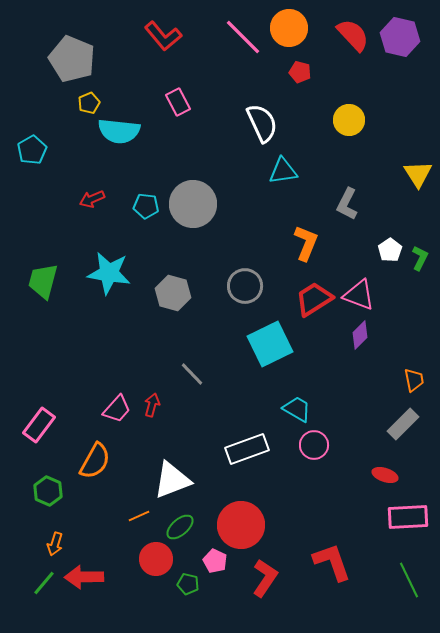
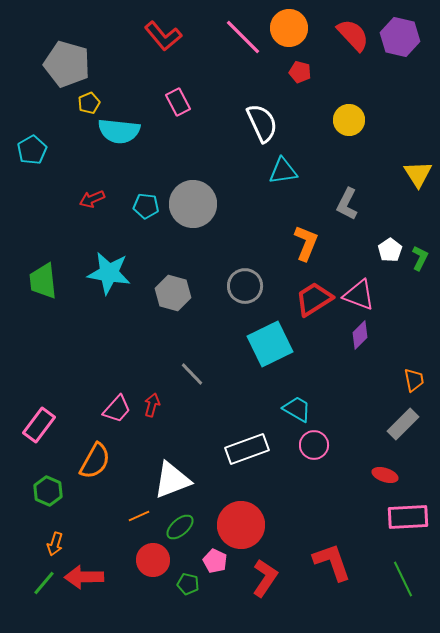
gray pentagon at (72, 59): moved 5 px left, 5 px down; rotated 6 degrees counterclockwise
green trapezoid at (43, 281): rotated 21 degrees counterclockwise
red circle at (156, 559): moved 3 px left, 1 px down
green line at (409, 580): moved 6 px left, 1 px up
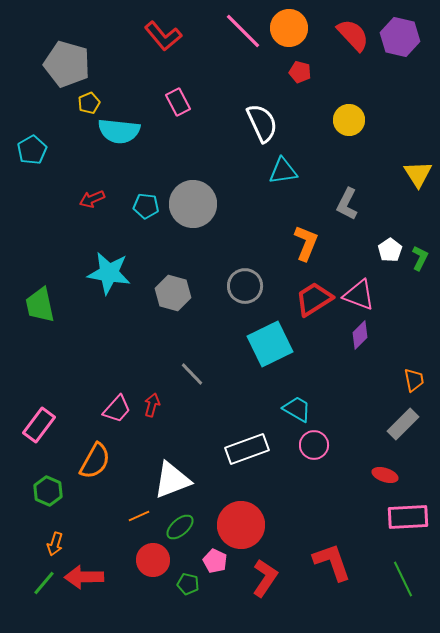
pink line at (243, 37): moved 6 px up
green trapezoid at (43, 281): moved 3 px left, 24 px down; rotated 6 degrees counterclockwise
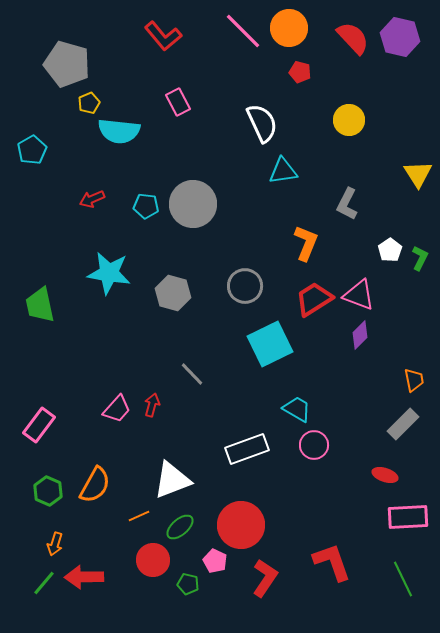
red semicircle at (353, 35): moved 3 px down
orange semicircle at (95, 461): moved 24 px down
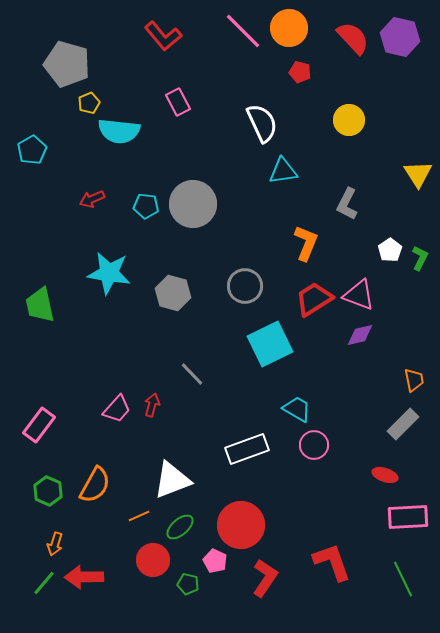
purple diamond at (360, 335): rotated 32 degrees clockwise
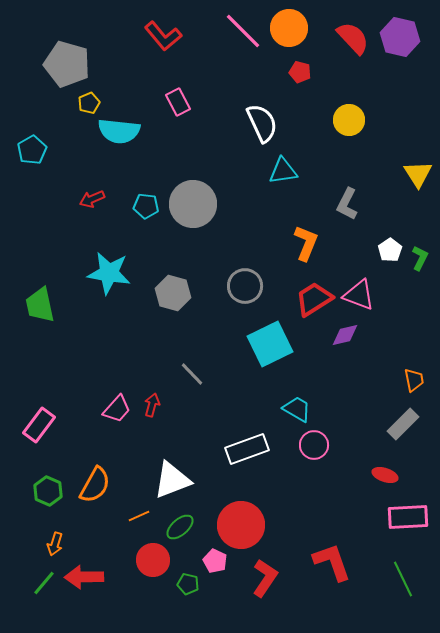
purple diamond at (360, 335): moved 15 px left
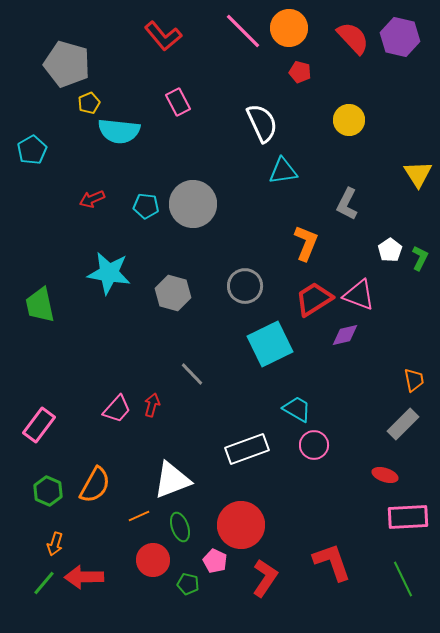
green ellipse at (180, 527): rotated 68 degrees counterclockwise
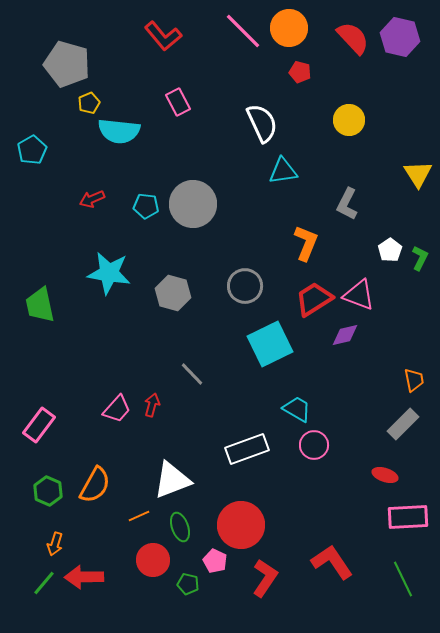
red L-shape at (332, 562): rotated 15 degrees counterclockwise
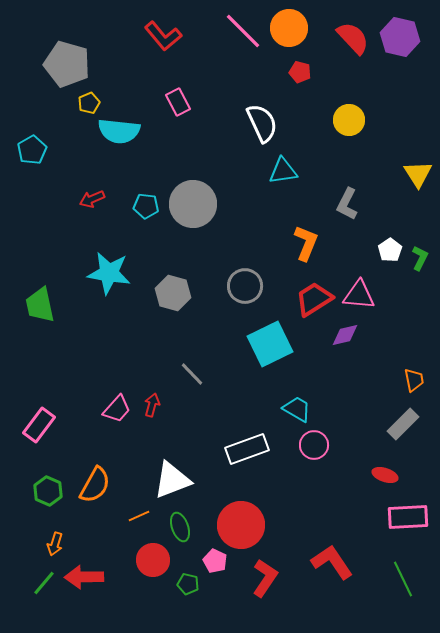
pink triangle at (359, 295): rotated 16 degrees counterclockwise
